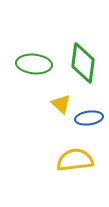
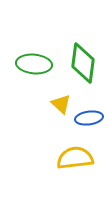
yellow semicircle: moved 2 px up
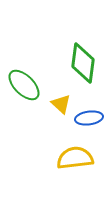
green ellipse: moved 10 px left, 21 px down; rotated 40 degrees clockwise
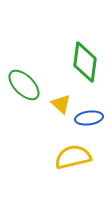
green diamond: moved 2 px right, 1 px up
yellow semicircle: moved 2 px left, 1 px up; rotated 6 degrees counterclockwise
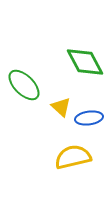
green diamond: rotated 36 degrees counterclockwise
yellow triangle: moved 3 px down
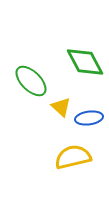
green ellipse: moved 7 px right, 4 px up
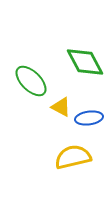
yellow triangle: rotated 15 degrees counterclockwise
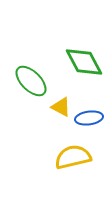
green diamond: moved 1 px left
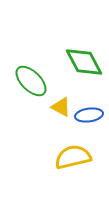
blue ellipse: moved 3 px up
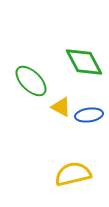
yellow semicircle: moved 17 px down
